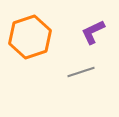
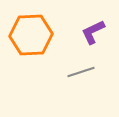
orange hexagon: moved 1 px right, 2 px up; rotated 15 degrees clockwise
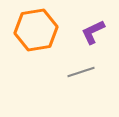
orange hexagon: moved 5 px right, 5 px up; rotated 6 degrees counterclockwise
